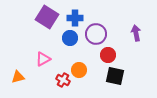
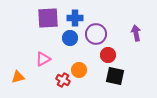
purple square: moved 1 px right, 1 px down; rotated 35 degrees counterclockwise
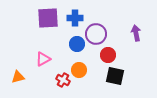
blue circle: moved 7 px right, 6 px down
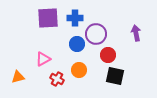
red cross: moved 6 px left, 1 px up
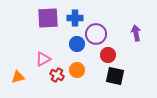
orange circle: moved 2 px left
red cross: moved 4 px up
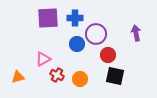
orange circle: moved 3 px right, 9 px down
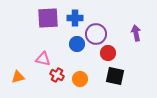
red circle: moved 2 px up
pink triangle: rotated 42 degrees clockwise
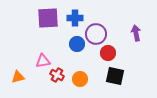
pink triangle: moved 2 px down; rotated 21 degrees counterclockwise
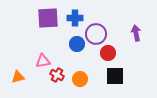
black square: rotated 12 degrees counterclockwise
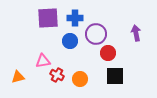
blue circle: moved 7 px left, 3 px up
